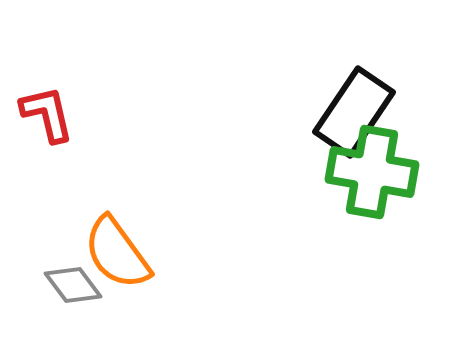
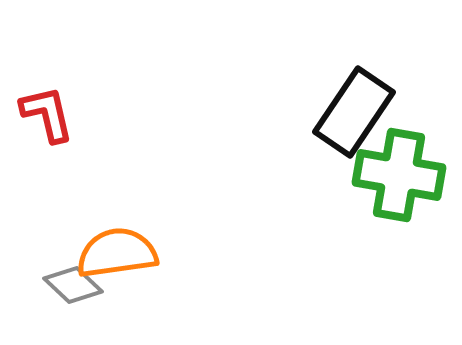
green cross: moved 27 px right, 3 px down
orange semicircle: rotated 118 degrees clockwise
gray diamond: rotated 10 degrees counterclockwise
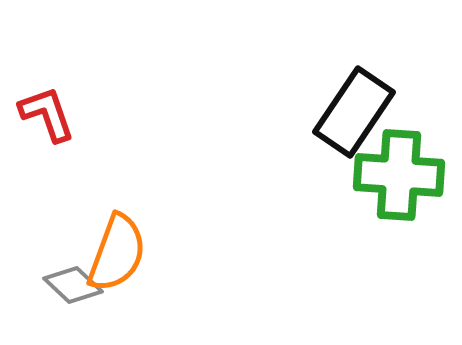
red L-shape: rotated 6 degrees counterclockwise
green cross: rotated 6 degrees counterclockwise
orange semicircle: rotated 118 degrees clockwise
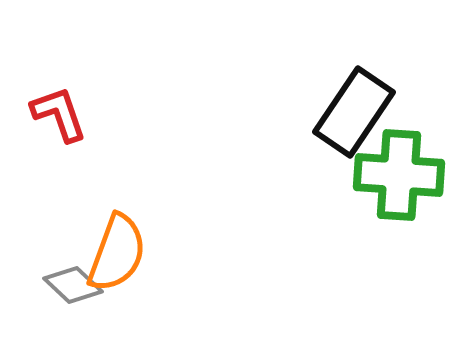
red L-shape: moved 12 px right
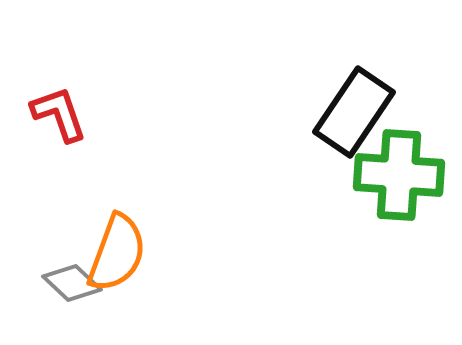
gray diamond: moved 1 px left, 2 px up
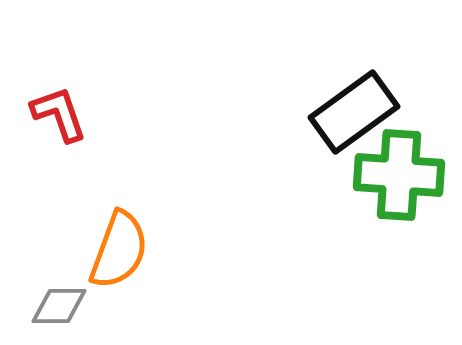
black rectangle: rotated 20 degrees clockwise
orange semicircle: moved 2 px right, 3 px up
gray diamond: moved 13 px left, 23 px down; rotated 44 degrees counterclockwise
